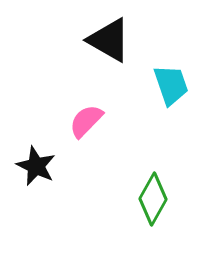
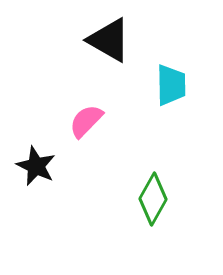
cyan trapezoid: rotated 18 degrees clockwise
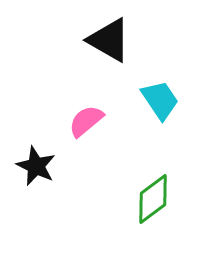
cyan trapezoid: moved 11 px left, 15 px down; rotated 33 degrees counterclockwise
pink semicircle: rotated 6 degrees clockwise
green diamond: rotated 24 degrees clockwise
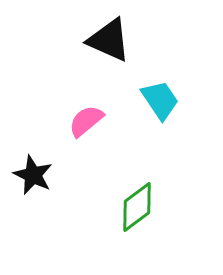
black triangle: rotated 6 degrees counterclockwise
black star: moved 3 px left, 9 px down
green diamond: moved 16 px left, 8 px down
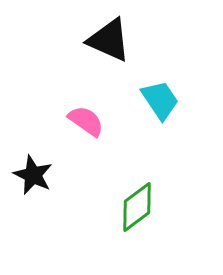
pink semicircle: rotated 75 degrees clockwise
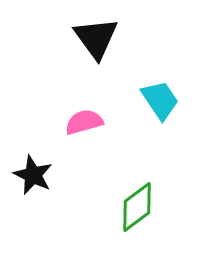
black triangle: moved 13 px left, 2 px up; rotated 30 degrees clockwise
pink semicircle: moved 2 px left, 1 px down; rotated 51 degrees counterclockwise
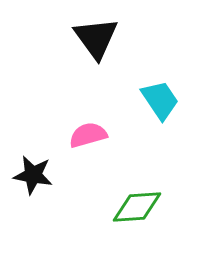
pink semicircle: moved 4 px right, 13 px down
black star: rotated 15 degrees counterclockwise
green diamond: rotated 33 degrees clockwise
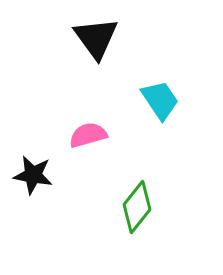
green diamond: rotated 48 degrees counterclockwise
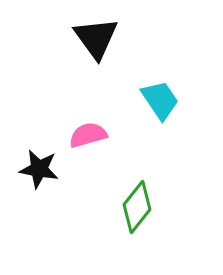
black star: moved 6 px right, 6 px up
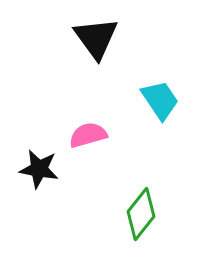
green diamond: moved 4 px right, 7 px down
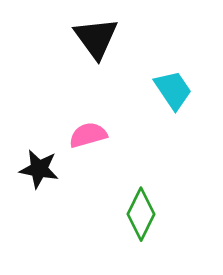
cyan trapezoid: moved 13 px right, 10 px up
green diamond: rotated 12 degrees counterclockwise
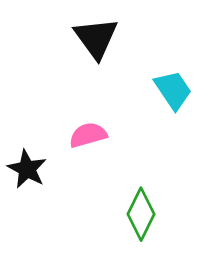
black star: moved 12 px left; rotated 18 degrees clockwise
